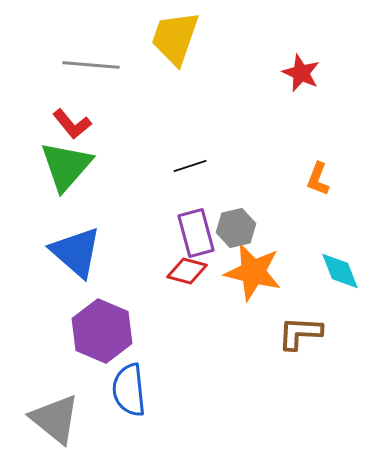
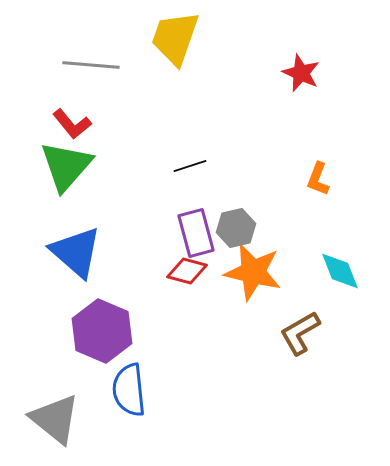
brown L-shape: rotated 33 degrees counterclockwise
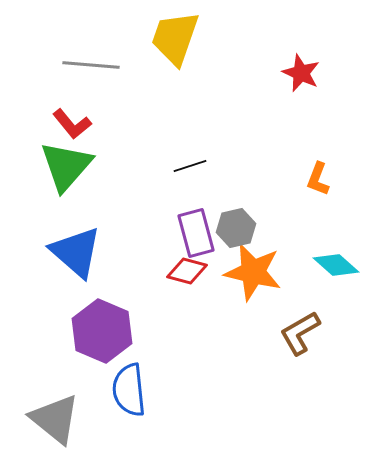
cyan diamond: moved 4 px left, 6 px up; rotated 27 degrees counterclockwise
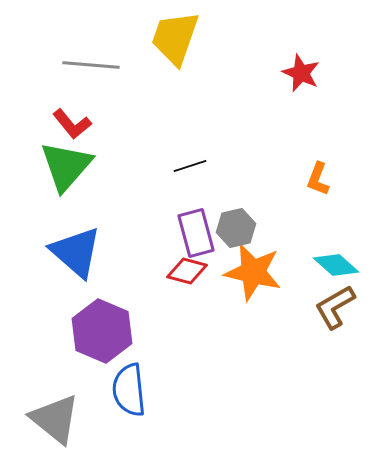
brown L-shape: moved 35 px right, 26 px up
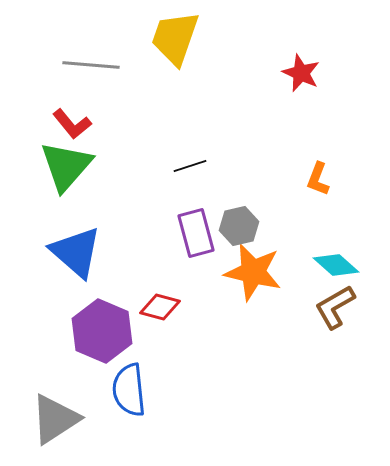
gray hexagon: moved 3 px right, 2 px up
red diamond: moved 27 px left, 36 px down
gray triangle: rotated 48 degrees clockwise
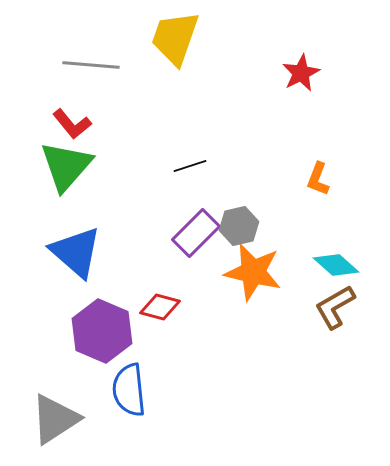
red star: rotated 21 degrees clockwise
purple rectangle: rotated 60 degrees clockwise
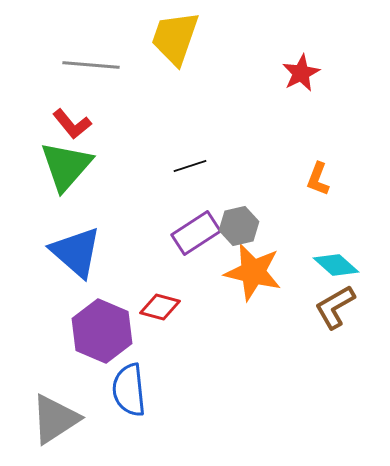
purple rectangle: rotated 12 degrees clockwise
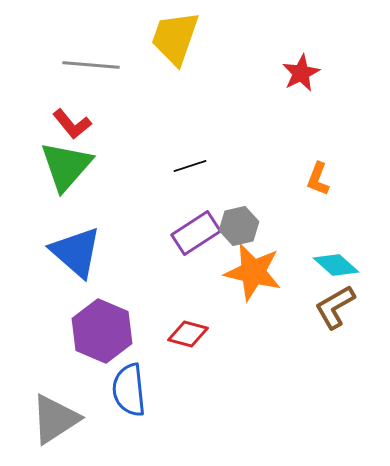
red diamond: moved 28 px right, 27 px down
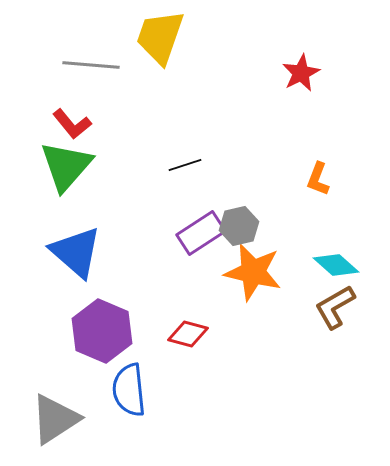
yellow trapezoid: moved 15 px left, 1 px up
black line: moved 5 px left, 1 px up
purple rectangle: moved 5 px right
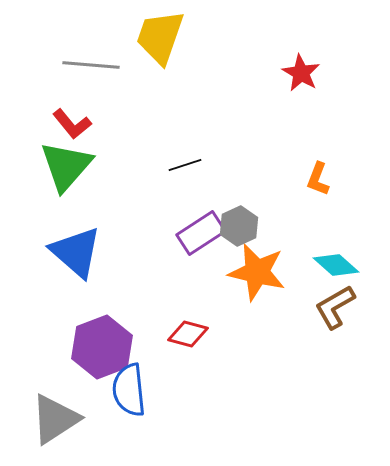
red star: rotated 15 degrees counterclockwise
gray hexagon: rotated 12 degrees counterclockwise
orange star: moved 4 px right
purple hexagon: moved 16 px down; rotated 16 degrees clockwise
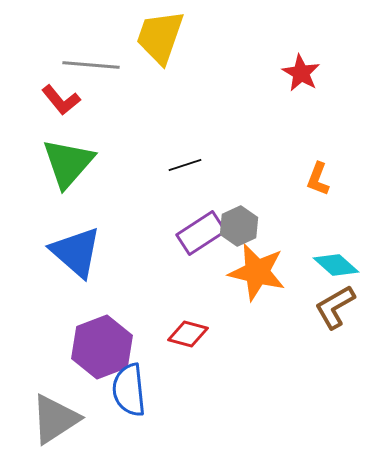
red L-shape: moved 11 px left, 24 px up
green triangle: moved 2 px right, 3 px up
